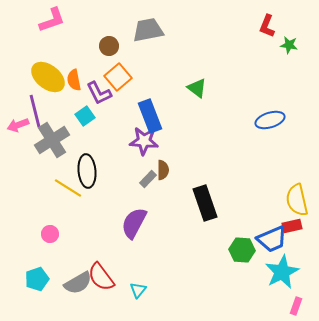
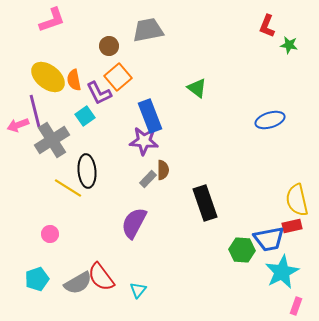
blue trapezoid: moved 3 px left; rotated 12 degrees clockwise
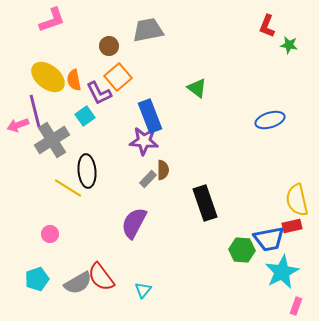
cyan triangle: moved 5 px right
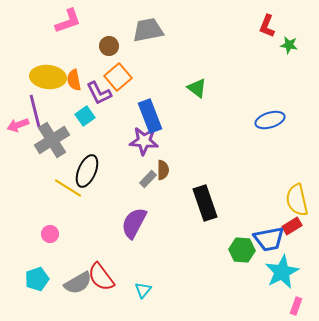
pink L-shape: moved 16 px right, 1 px down
yellow ellipse: rotated 32 degrees counterclockwise
black ellipse: rotated 28 degrees clockwise
red rectangle: rotated 18 degrees counterclockwise
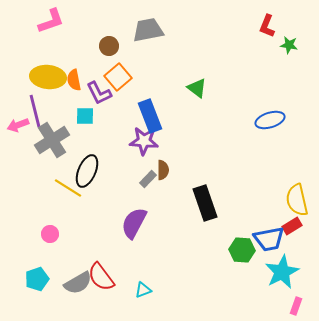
pink L-shape: moved 17 px left
cyan square: rotated 36 degrees clockwise
cyan triangle: rotated 30 degrees clockwise
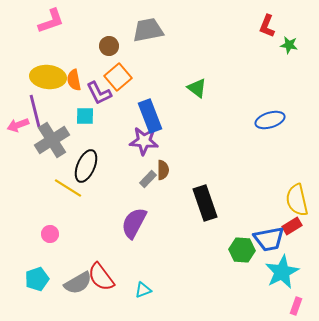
black ellipse: moved 1 px left, 5 px up
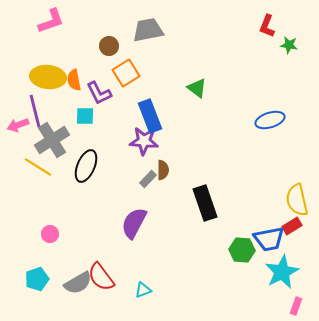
orange square: moved 8 px right, 4 px up; rotated 8 degrees clockwise
yellow line: moved 30 px left, 21 px up
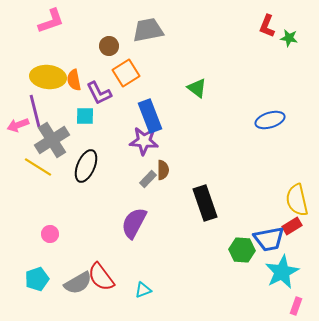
green star: moved 7 px up
